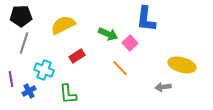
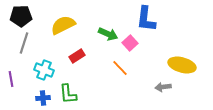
blue cross: moved 14 px right, 7 px down; rotated 24 degrees clockwise
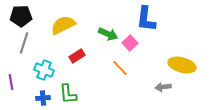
purple line: moved 3 px down
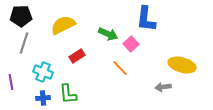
pink square: moved 1 px right, 1 px down
cyan cross: moved 1 px left, 2 px down
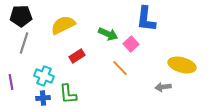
cyan cross: moved 1 px right, 4 px down
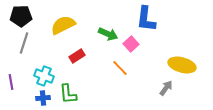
gray arrow: moved 3 px right, 1 px down; rotated 133 degrees clockwise
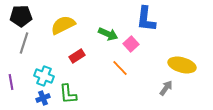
blue cross: rotated 16 degrees counterclockwise
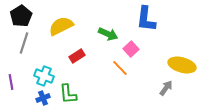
black pentagon: rotated 30 degrees counterclockwise
yellow semicircle: moved 2 px left, 1 px down
pink square: moved 5 px down
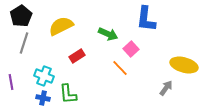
yellow ellipse: moved 2 px right
blue cross: rotated 32 degrees clockwise
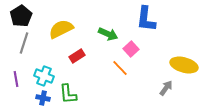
yellow semicircle: moved 3 px down
purple line: moved 5 px right, 3 px up
